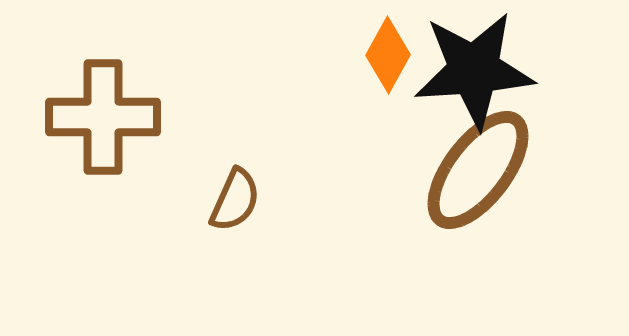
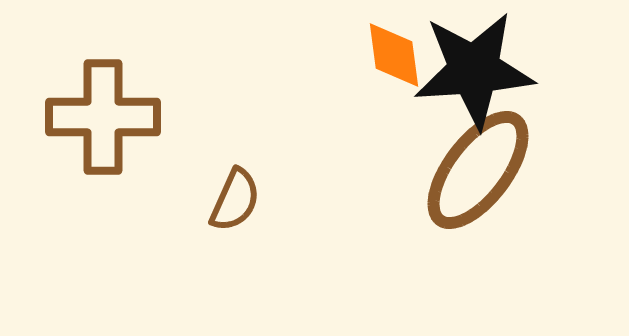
orange diamond: moved 6 px right; rotated 36 degrees counterclockwise
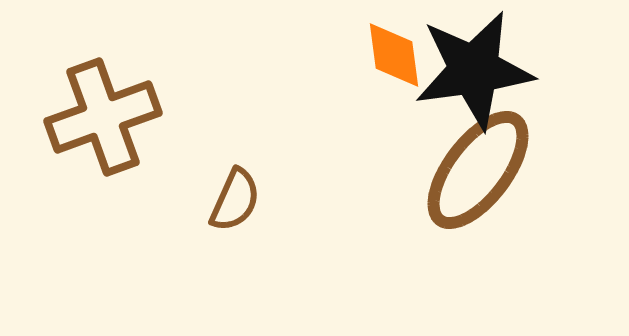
black star: rotated 4 degrees counterclockwise
brown cross: rotated 20 degrees counterclockwise
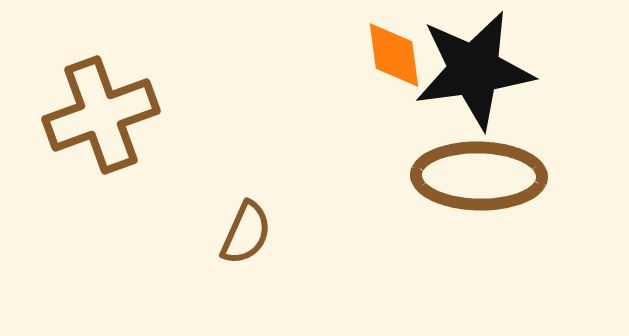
brown cross: moved 2 px left, 2 px up
brown ellipse: moved 1 px right, 6 px down; rotated 54 degrees clockwise
brown semicircle: moved 11 px right, 33 px down
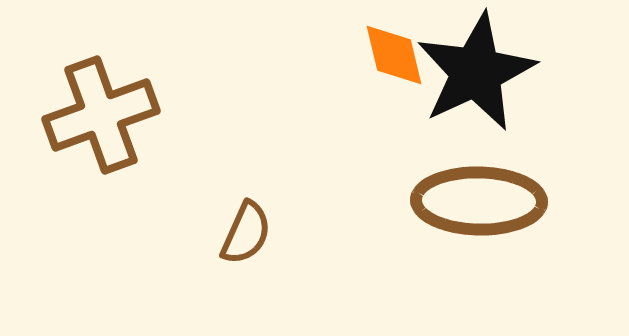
orange diamond: rotated 6 degrees counterclockwise
black star: moved 2 px right, 2 px down; rotated 17 degrees counterclockwise
brown ellipse: moved 25 px down
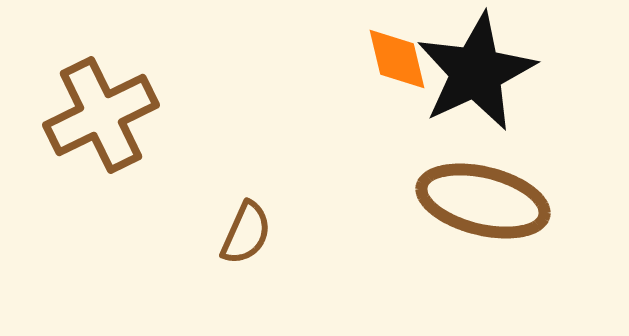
orange diamond: moved 3 px right, 4 px down
brown cross: rotated 6 degrees counterclockwise
brown ellipse: moved 4 px right; rotated 13 degrees clockwise
